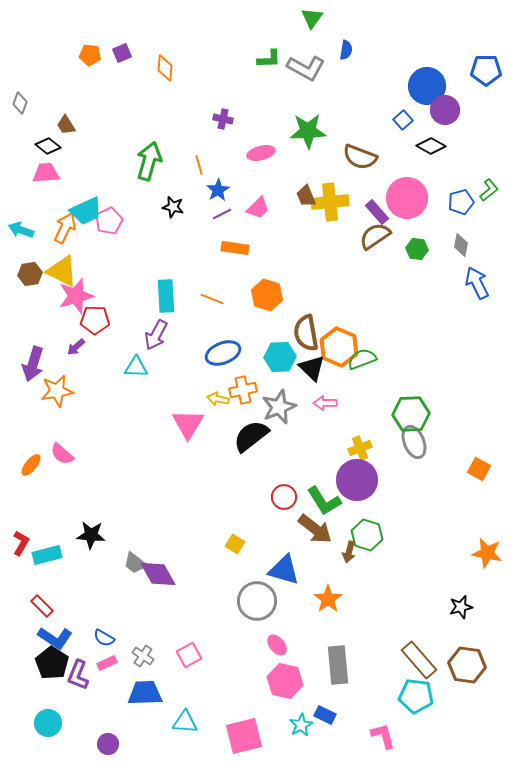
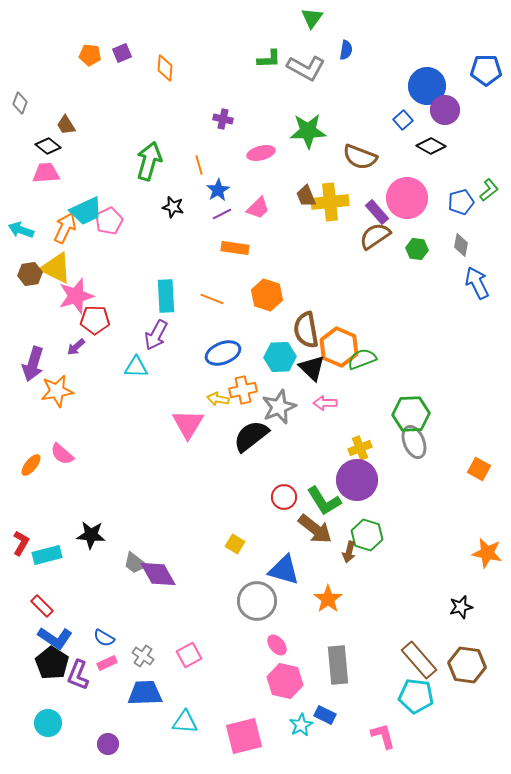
yellow triangle at (62, 271): moved 6 px left, 3 px up
brown semicircle at (306, 333): moved 3 px up
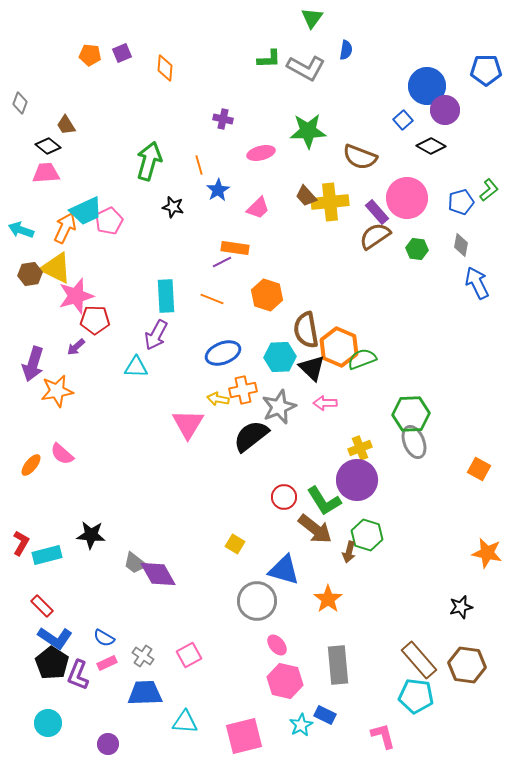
brown trapezoid at (306, 196): rotated 20 degrees counterclockwise
purple line at (222, 214): moved 48 px down
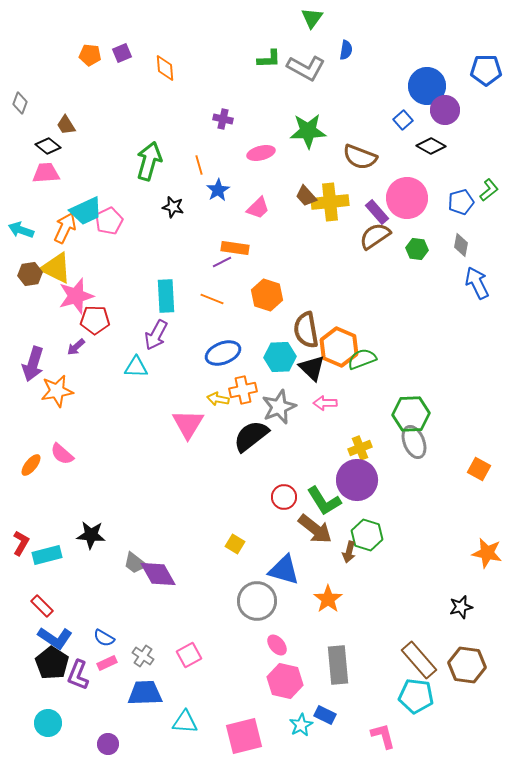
orange diamond at (165, 68): rotated 8 degrees counterclockwise
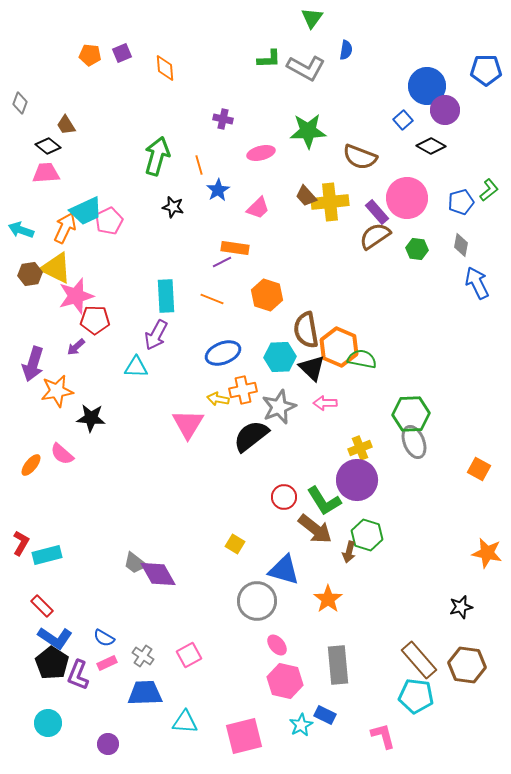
green arrow at (149, 161): moved 8 px right, 5 px up
green semicircle at (362, 359): rotated 32 degrees clockwise
black star at (91, 535): moved 117 px up
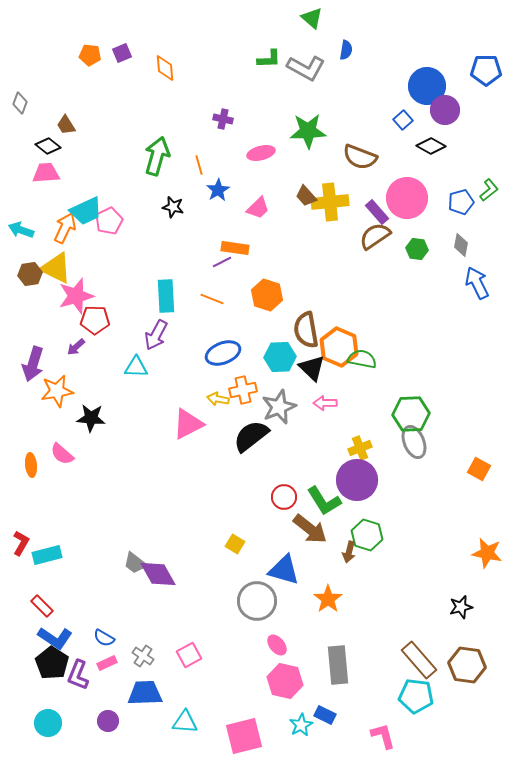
green triangle at (312, 18): rotated 25 degrees counterclockwise
pink triangle at (188, 424): rotated 32 degrees clockwise
orange ellipse at (31, 465): rotated 45 degrees counterclockwise
brown arrow at (315, 529): moved 5 px left
purple circle at (108, 744): moved 23 px up
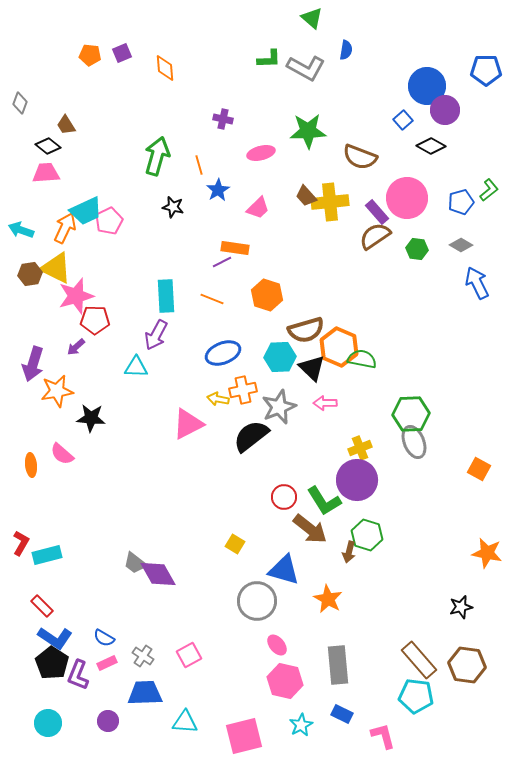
gray diamond at (461, 245): rotated 70 degrees counterclockwise
brown semicircle at (306, 330): rotated 96 degrees counterclockwise
orange star at (328, 599): rotated 8 degrees counterclockwise
blue rectangle at (325, 715): moved 17 px right, 1 px up
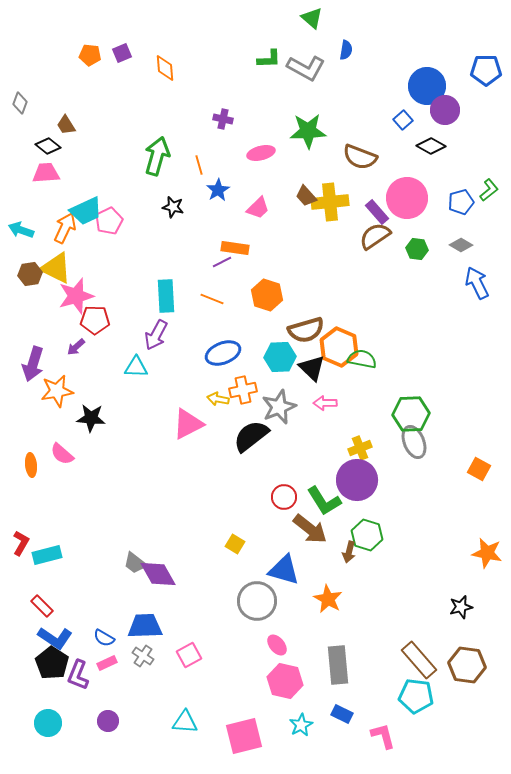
blue trapezoid at (145, 693): moved 67 px up
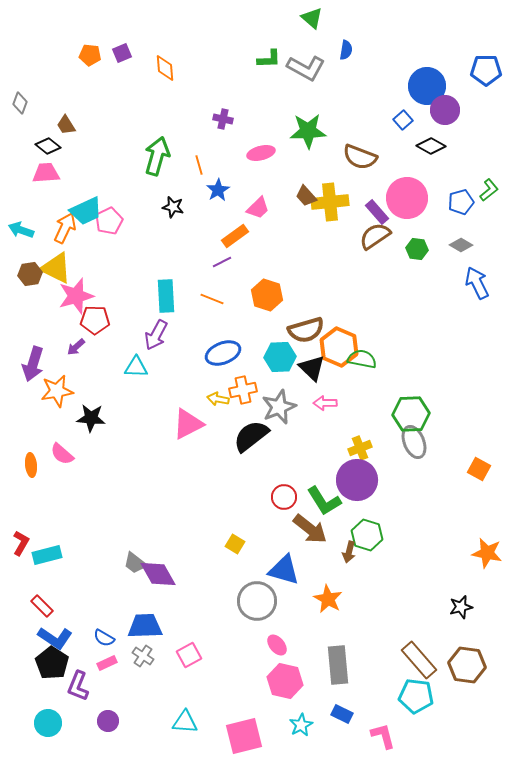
orange rectangle at (235, 248): moved 12 px up; rotated 44 degrees counterclockwise
purple L-shape at (78, 675): moved 11 px down
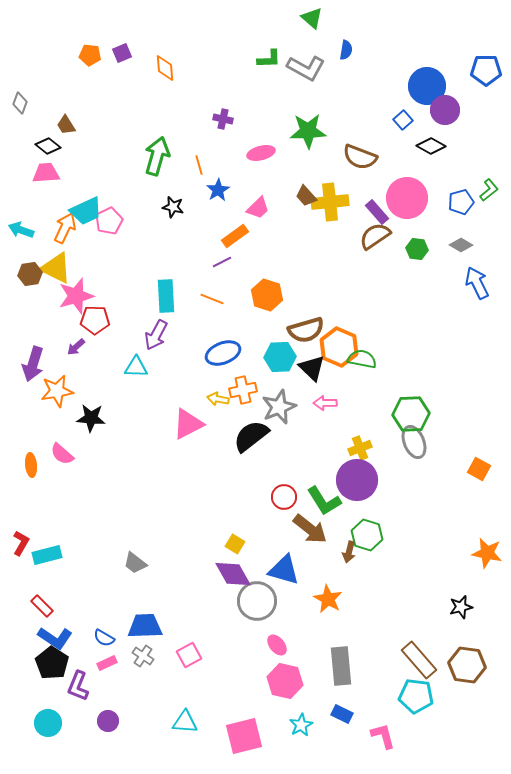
purple diamond at (158, 574): moved 75 px right
gray rectangle at (338, 665): moved 3 px right, 1 px down
